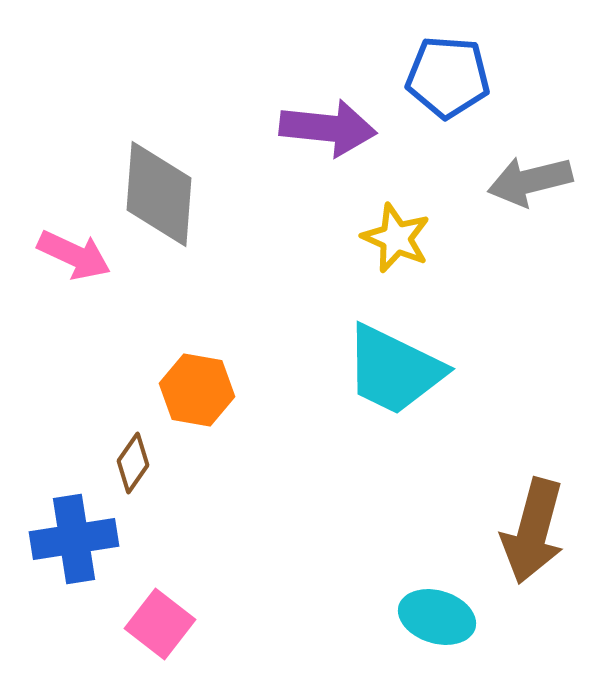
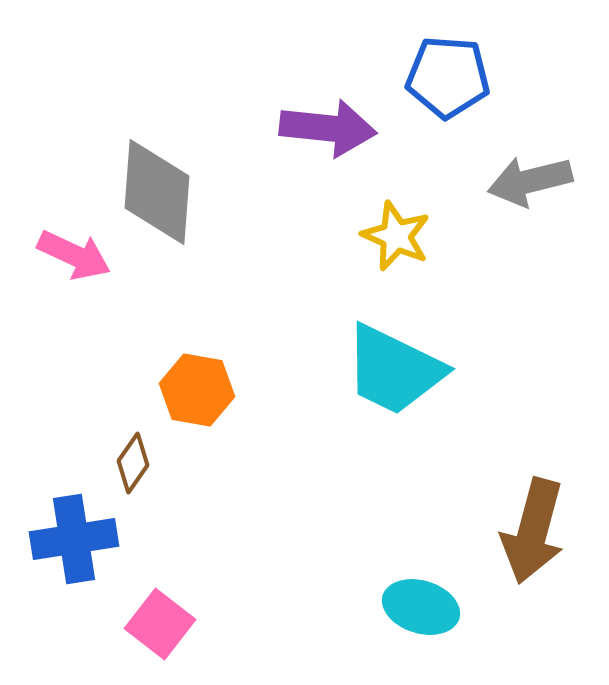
gray diamond: moved 2 px left, 2 px up
yellow star: moved 2 px up
cyan ellipse: moved 16 px left, 10 px up
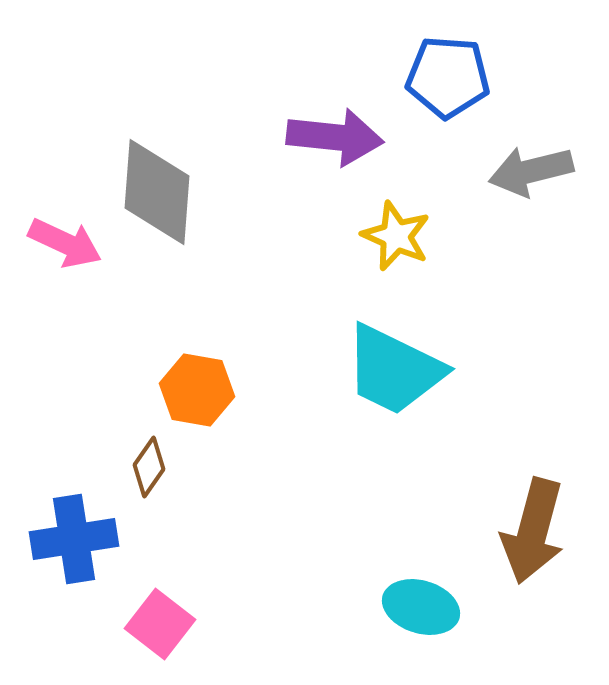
purple arrow: moved 7 px right, 9 px down
gray arrow: moved 1 px right, 10 px up
pink arrow: moved 9 px left, 12 px up
brown diamond: moved 16 px right, 4 px down
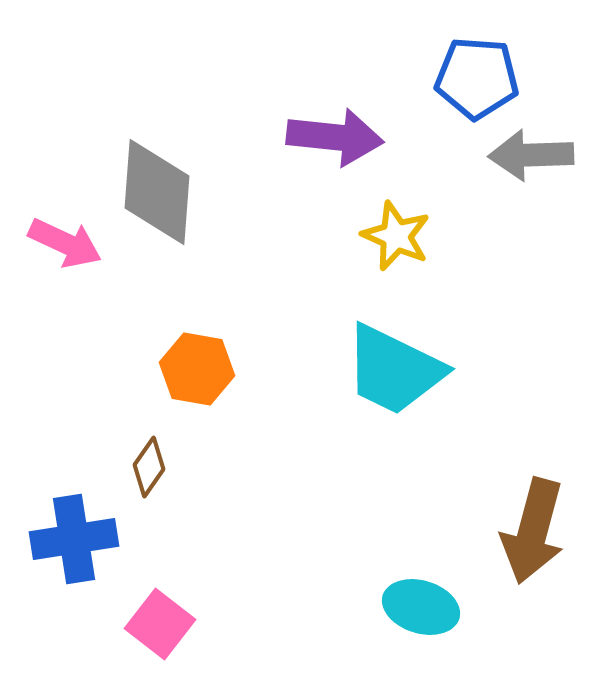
blue pentagon: moved 29 px right, 1 px down
gray arrow: moved 16 px up; rotated 12 degrees clockwise
orange hexagon: moved 21 px up
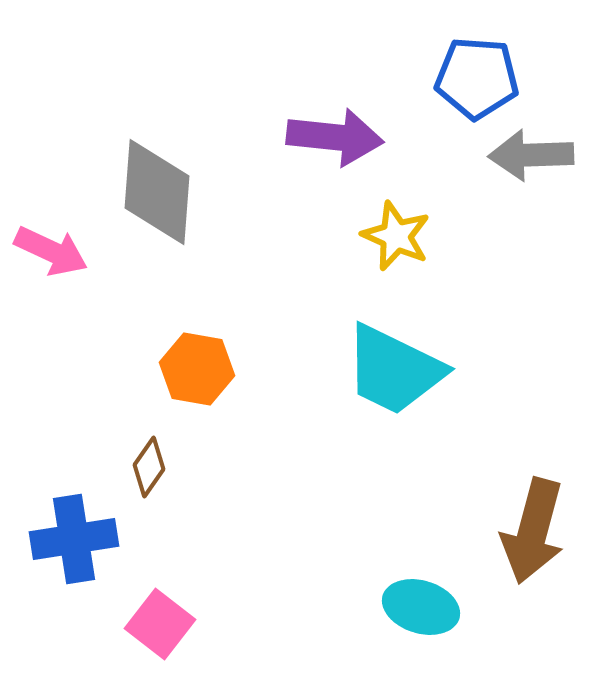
pink arrow: moved 14 px left, 8 px down
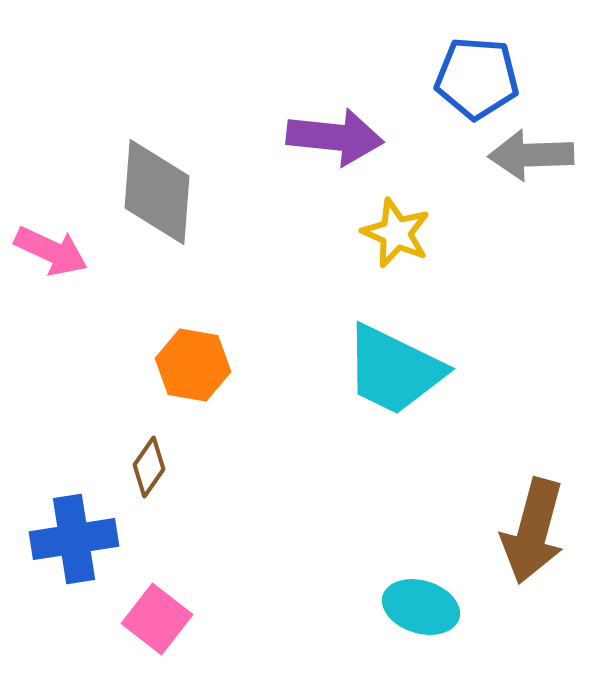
yellow star: moved 3 px up
orange hexagon: moved 4 px left, 4 px up
pink square: moved 3 px left, 5 px up
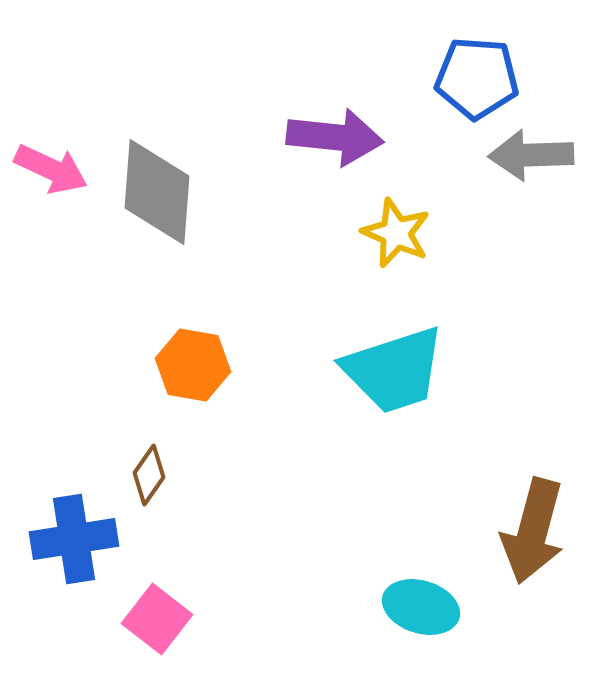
pink arrow: moved 82 px up
cyan trapezoid: rotated 44 degrees counterclockwise
brown diamond: moved 8 px down
